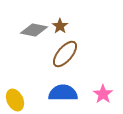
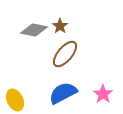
blue semicircle: rotated 28 degrees counterclockwise
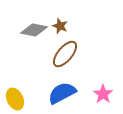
brown star: rotated 14 degrees counterclockwise
blue semicircle: moved 1 px left
yellow ellipse: moved 1 px up
